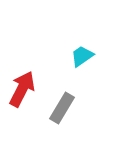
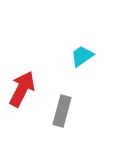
gray rectangle: moved 3 px down; rotated 16 degrees counterclockwise
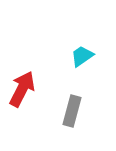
gray rectangle: moved 10 px right
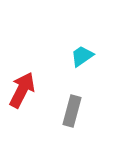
red arrow: moved 1 px down
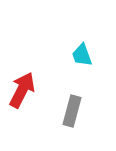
cyan trapezoid: moved 1 px up; rotated 75 degrees counterclockwise
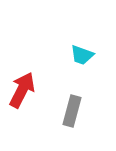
cyan trapezoid: rotated 50 degrees counterclockwise
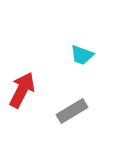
gray rectangle: rotated 44 degrees clockwise
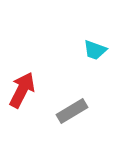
cyan trapezoid: moved 13 px right, 5 px up
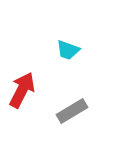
cyan trapezoid: moved 27 px left
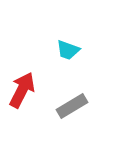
gray rectangle: moved 5 px up
